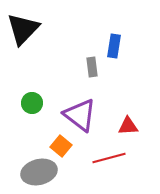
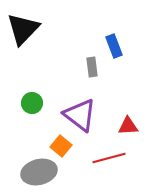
blue rectangle: rotated 30 degrees counterclockwise
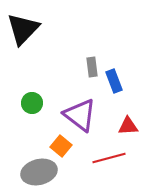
blue rectangle: moved 35 px down
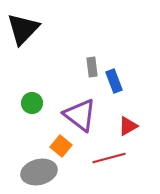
red triangle: rotated 25 degrees counterclockwise
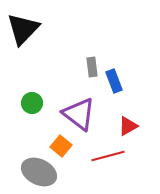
purple triangle: moved 1 px left, 1 px up
red line: moved 1 px left, 2 px up
gray ellipse: rotated 40 degrees clockwise
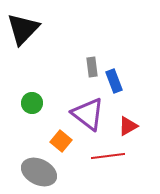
purple triangle: moved 9 px right
orange square: moved 5 px up
red line: rotated 8 degrees clockwise
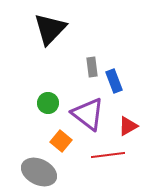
black triangle: moved 27 px right
green circle: moved 16 px right
red line: moved 1 px up
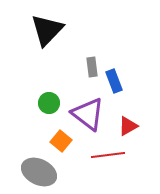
black triangle: moved 3 px left, 1 px down
green circle: moved 1 px right
